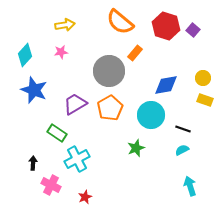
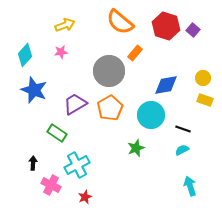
yellow arrow: rotated 12 degrees counterclockwise
cyan cross: moved 6 px down
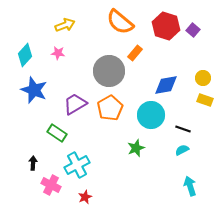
pink star: moved 3 px left, 1 px down; rotated 16 degrees clockwise
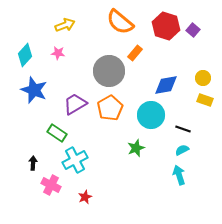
cyan cross: moved 2 px left, 5 px up
cyan arrow: moved 11 px left, 11 px up
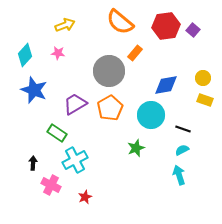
red hexagon: rotated 24 degrees counterclockwise
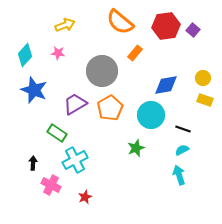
gray circle: moved 7 px left
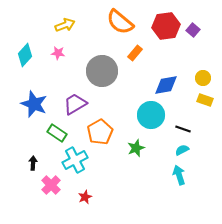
blue star: moved 14 px down
orange pentagon: moved 10 px left, 24 px down
pink cross: rotated 18 degrees clockwise
